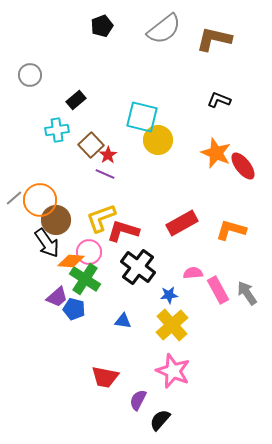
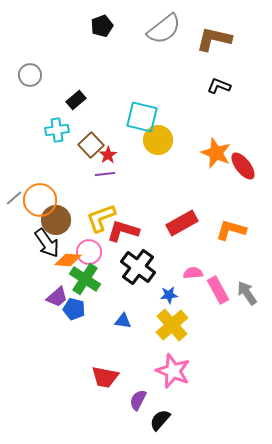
black L-shape: moved 14 px up
purple line: rotated 30 degrees counterclockwise
orange diamond: moved 3 px left, 1 px up
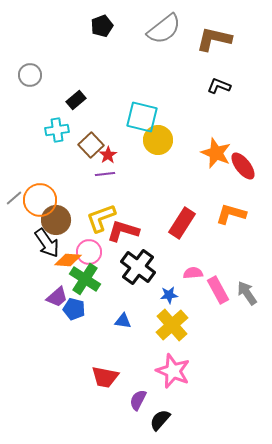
red rectangle: rotated 28 degrees counterclockwise
orange L-shape: moved 16 px up
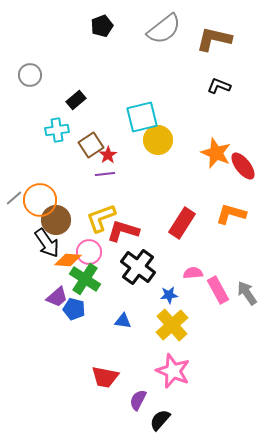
cyan square: rotated 28 degrees counterclockwise
brown square: rotated 10 degrees clockwise
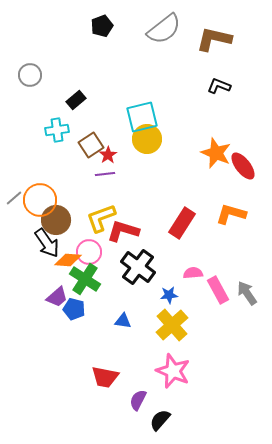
yellow circle: moved 11 px left, 1 px up
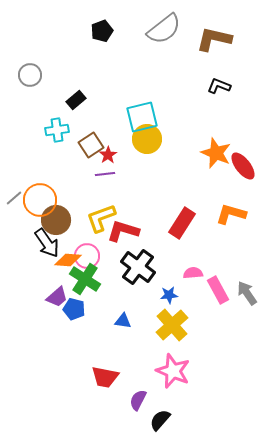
black pentagon: moved 5 px down
pink circle: moved 2 px left, 4 px down
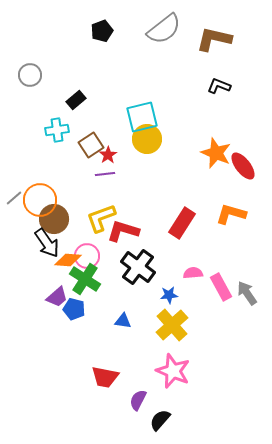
brown circle: moved 2 px left, 1 px up
pink rectangle: moved 3 px right, 3 px up
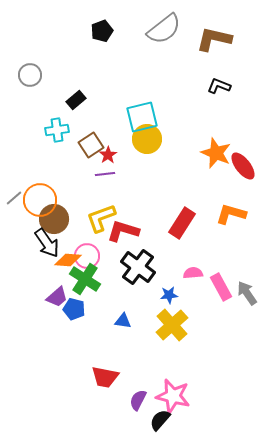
pink star: moved 25 px down; rotated 8 degrees counterclockwise
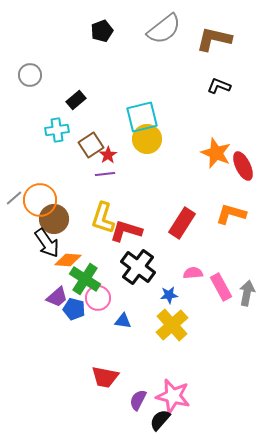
red ellipse: rotated 12 degrees clockwise
yellow L-shape: moved 2 px right; rotated 52 degrees counterclockwise
red L-shape: moved 3 px right
pink circle: moved 11 px right, 42 px down
gray arrow: rotated 45 degrees clockwise
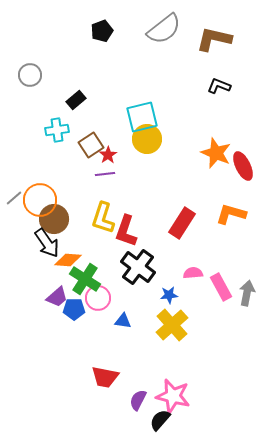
red L-shape: rotated 88 degrees counterclockwise
blue pentagon: rotated 15 degrees counterclockwise
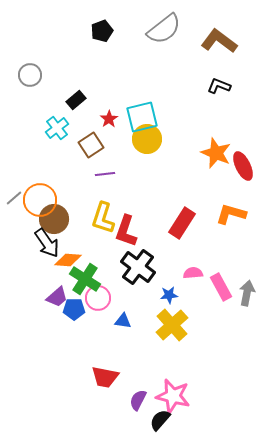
brown L-shape: moved 5 px right, 2 px down; rotated 24 degrees clockwise
cyan cross: moved 2 px up; rotated 30 degrees counterclockwise
red star: moved 1 px right, 36 px up
